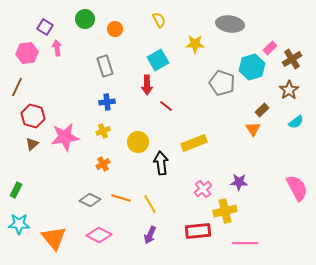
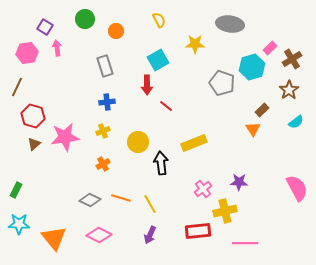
orange circle at (115, 29): moved 1 px right, 2 px down
brown triangle at (32, 144): moved 2 px right
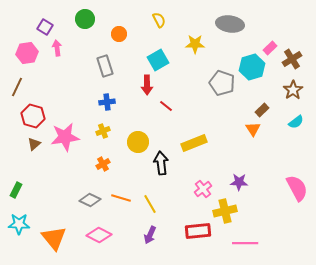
orange circle at (116, 31): moved 3 px right, 3 px down
brown star at (289, 90): moved 4 px right
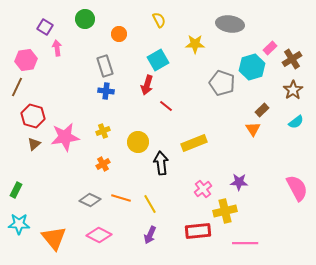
pink hexagon at (27, 53): moved 1 px left, 7 px down
red arrow at (147, 85): rotated 18 degrees clockwise
blue cross at (107, 102): moved 1 px left, 11 px up; rotated 14 degrees clockwise
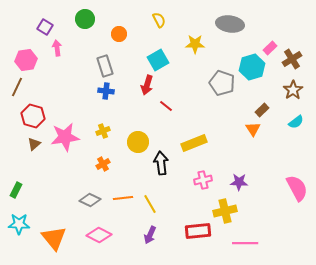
pink cross at (203, 189): moved 9 px up; rotated 24 degrees clockwise
orange line at (121, 198): moved 2 px right; rotated 24 degrees counterclockwise
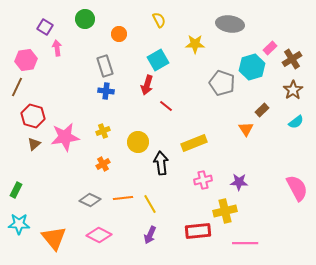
orange triangle at (253, 129): moved 7 px left
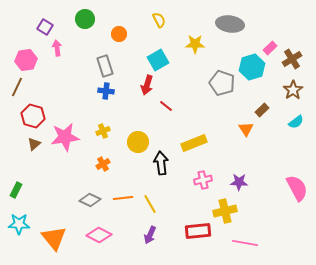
pink line at (245, 243): rotated 10 degrees clockwise
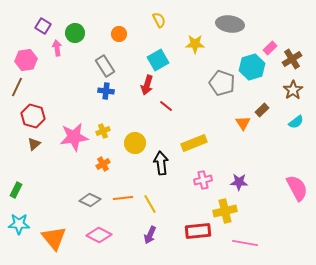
green circle at (85, 19): moved 10 px left, 14 px down
purple square at (45, 27): moved 2 px left, 1 px up
gray rectangle at (105, 66): rotated 15 degrees counterclockwise
orange triangle at (246, 129): moved 3 px left, 6 px up
pink star at (65, 137): moved 9 px right
yellow circle at (138, 142): moved 3 px left, 1 px down
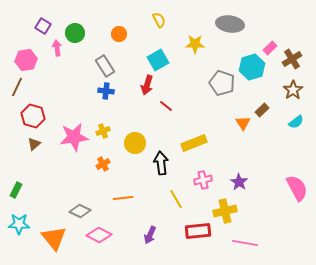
purple star at (239, 182): rotated 30 degrees clockwise
gray diamond at (90, 200): moved 10 px left, 11 px down
yellow line at (150, 204): moved 26 px right, 5 px up
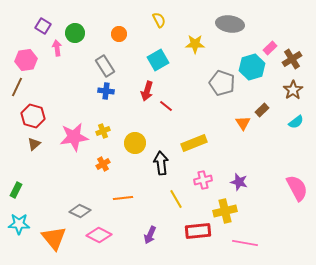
red arrow at (147, 85): moved 6 px down
purple star at (239, 182): rotated 18 degrees counterclockwise
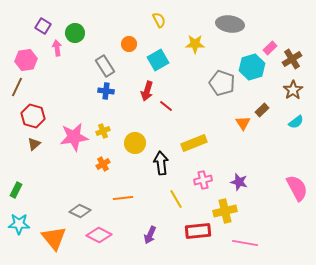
orange circle at (119, 34): moved 10 px right, 10 px down
